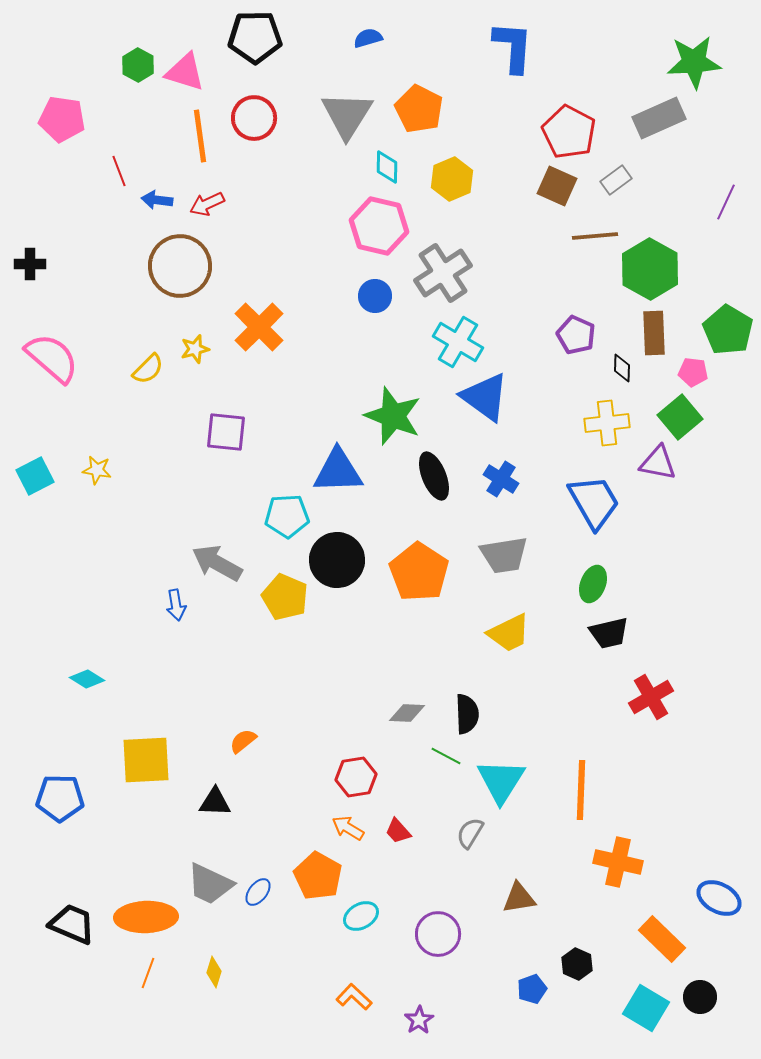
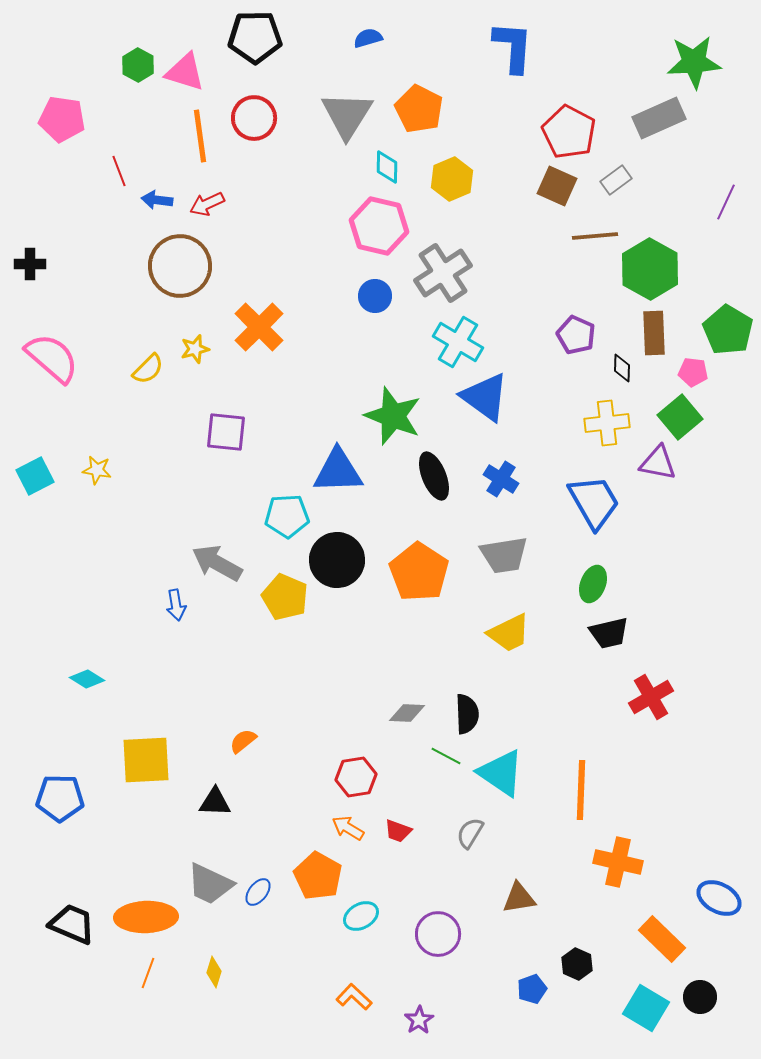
cyan triangle at (501, 781): moved 8 px up; rotated 28 degrees counterclockwise
red trapezoid at (398, 831): rotated 28 degrees counterclockwise
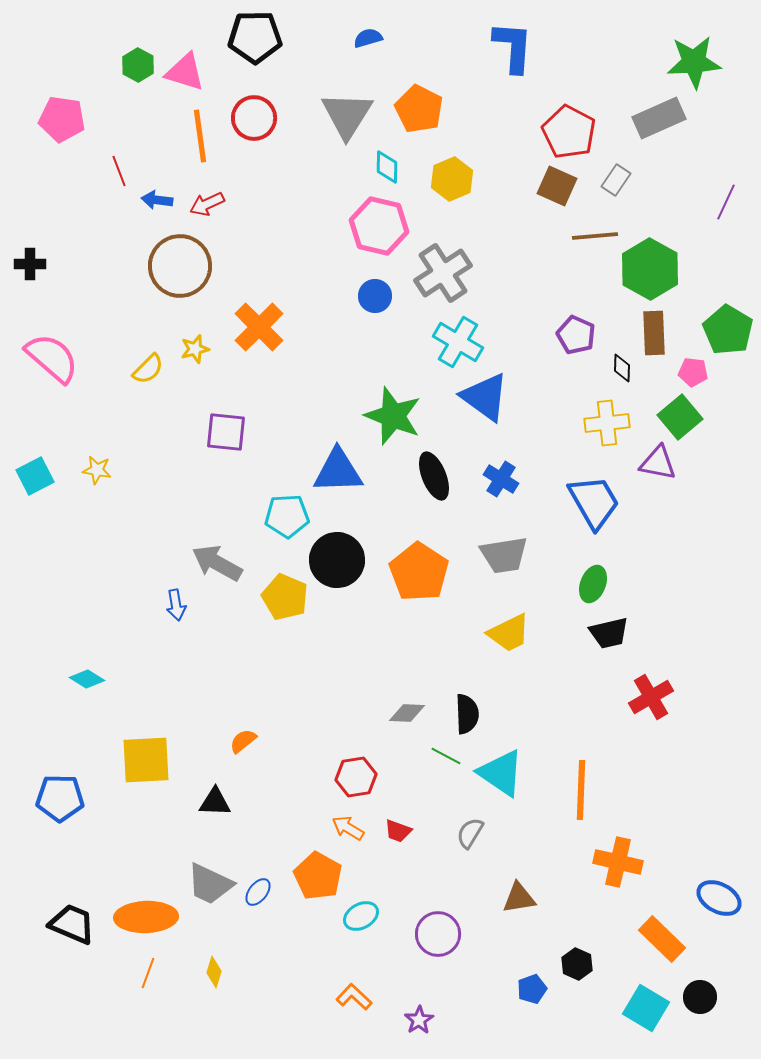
gray rectangle at (616, 180): rotated 20 degrees counterclockwise
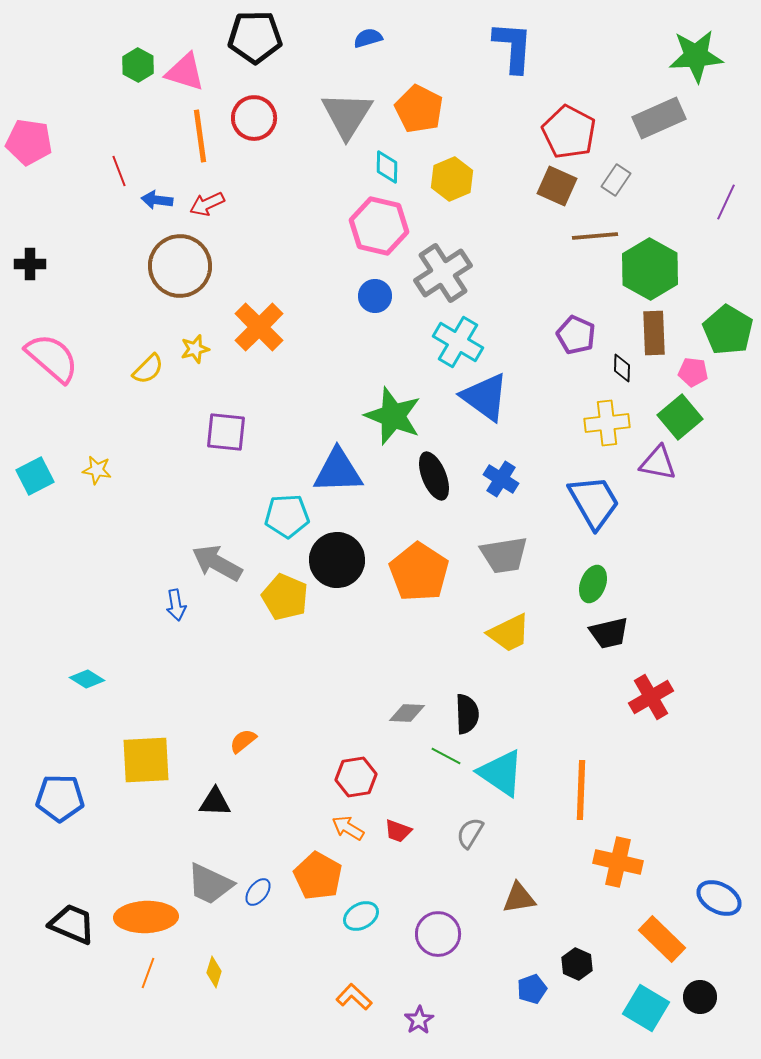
green star at (694, 62): moved 2 px right, 6 px up
pink pentagon at (62, 119): moved 33 px left, 23 px down
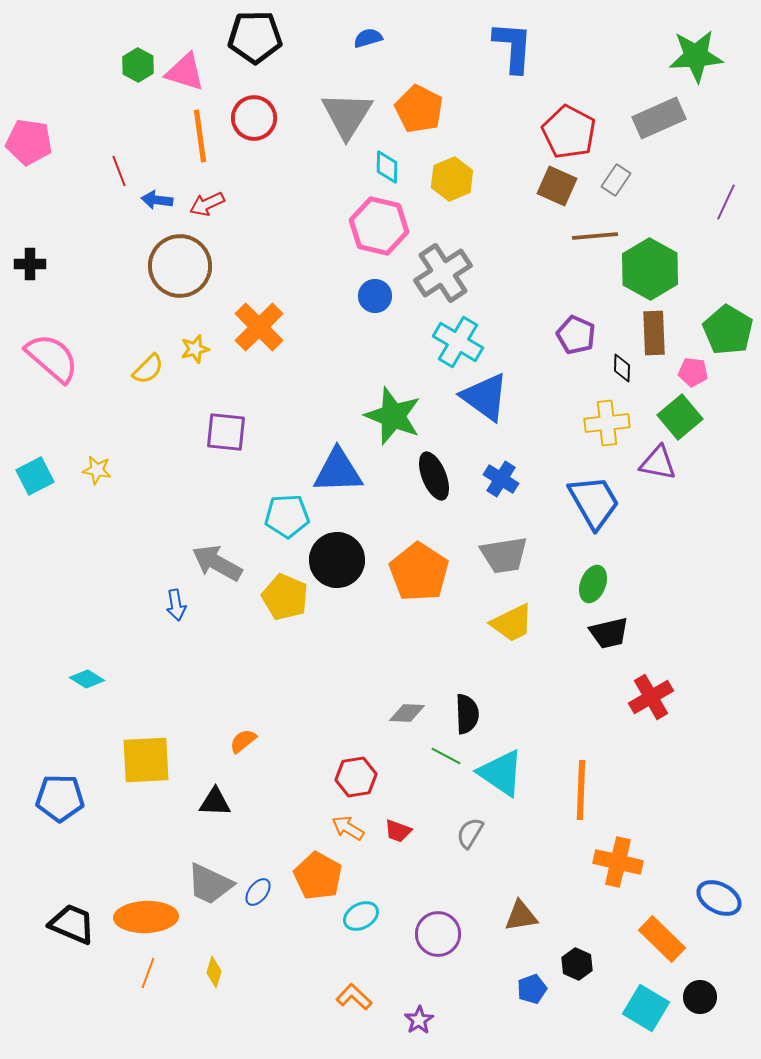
yellow trapezoid at (509, 633): moved 3 px right, 10 px up
brown triangle at (519, 898): moved 2 px right, 18 px down
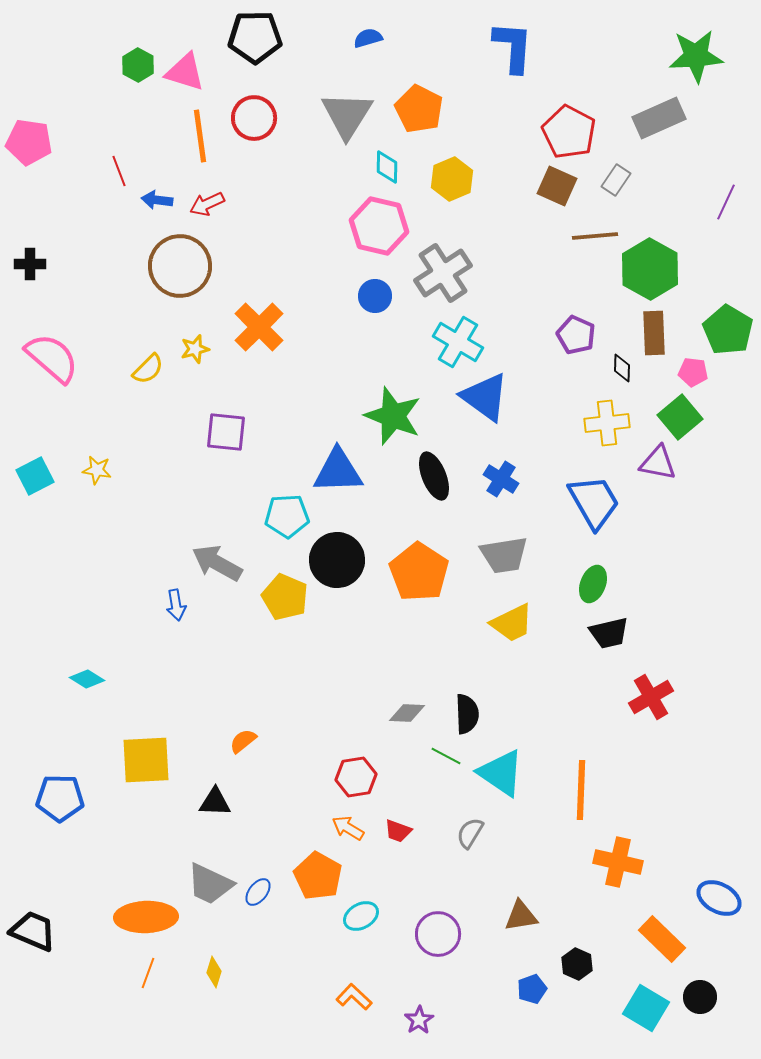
black trapezoid at (72, 924): moved 39 px left, 7 px down
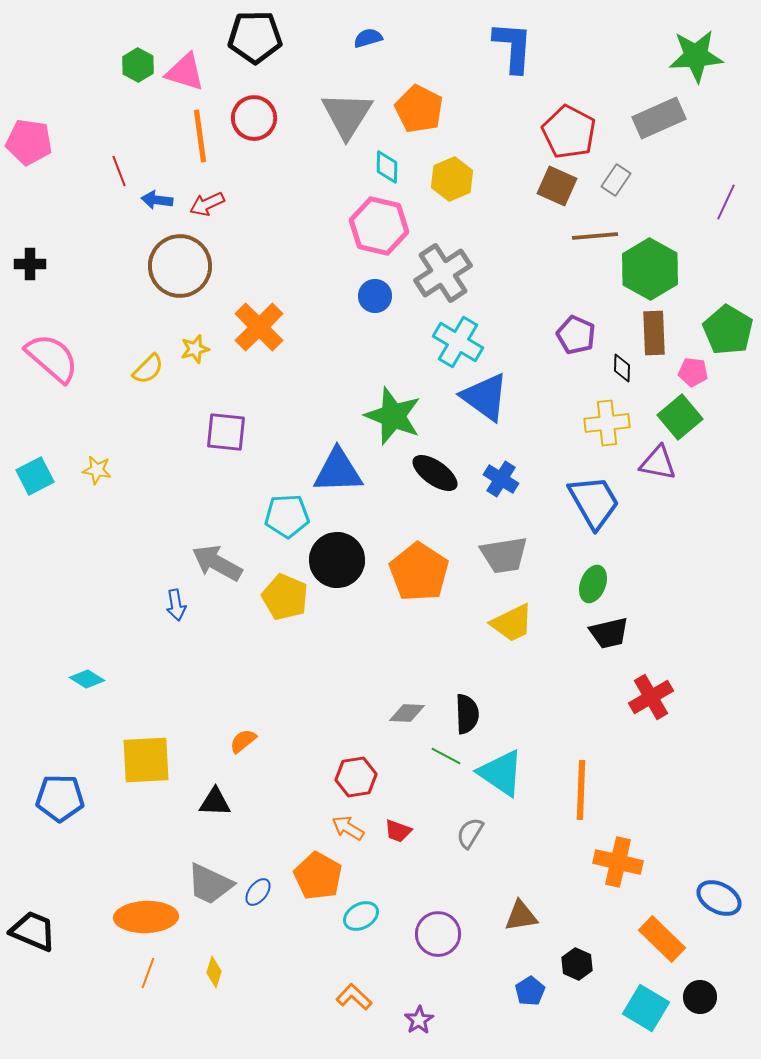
black ellipse at (434, 476): moved 1 px right, 3 px up; rotated 33 degrees counterclockwise
blue pentagon at (532, 989): moved 2 px left, 2 px down; rotated 12 degrees counterclockwise
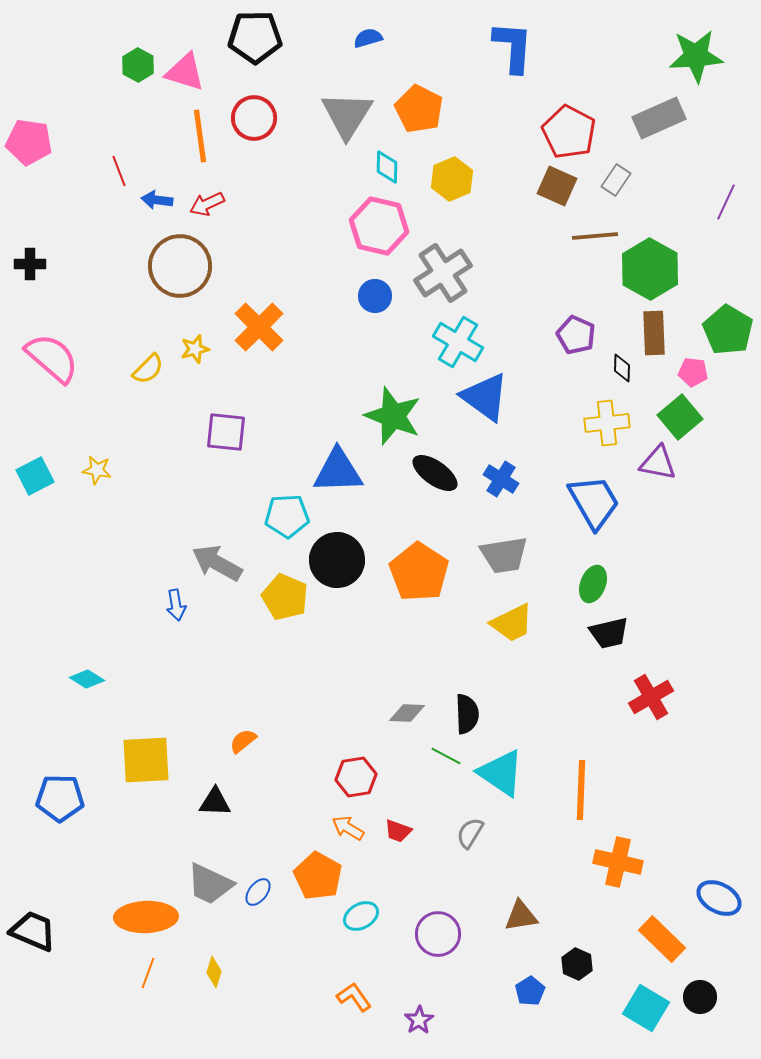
orange L-shape at (354, 997): rotated 12 degrees clockwise
